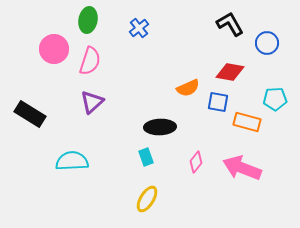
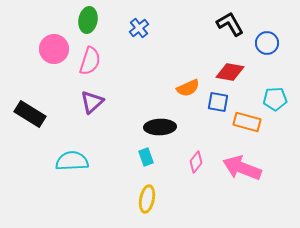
yellow ellipse: rotated 20 degrees counterclockwise
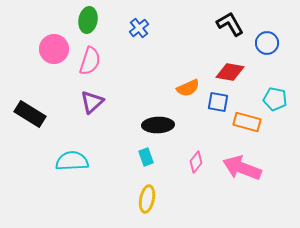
cyan pentagon: rotated 15 degrees clockwise
black ellipse: moved 2 px left, 2 px up
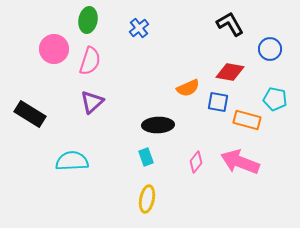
blue circle: moved 3 px right, 6 px down
orange rectangle: moved 2 px up
pink arrow: moved 2 px left, 6 px up
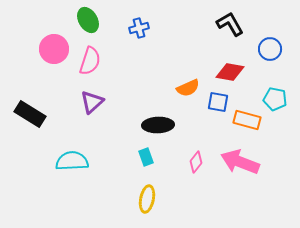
green ellipse: rotated 40 degrees counterclockwise
blue cross: rotated 24 degrees clockwise
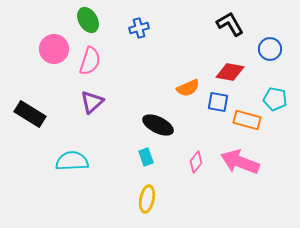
black ellipse: rotated 28 degrees clockwise
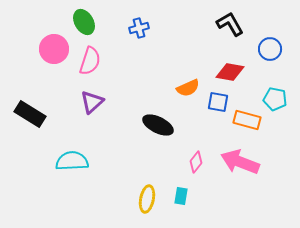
green ellipse: moved 4 px left, 2 px down
cyan rectangle: moved 35 px right, 39 px down; rotated 30 degrees clockwise
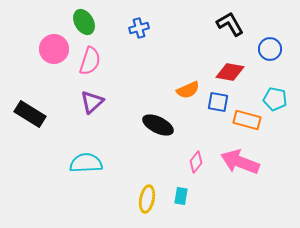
orange semicircle: moved 2 px down
cyan semicircle: moved 14 px right, 2 px down
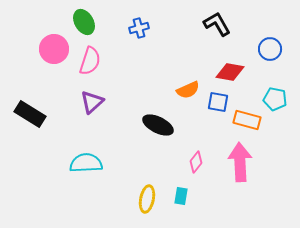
black L-shape: moved 13 px left
pink arrow: rotated 66 degrees clockwise
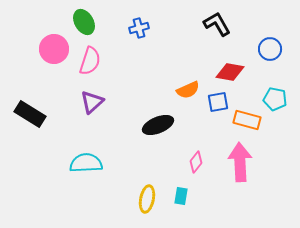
blue square: rotated 20 degrees counterclockwise
black ellipse: rotated 48 degrees counterclockwise
